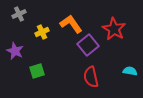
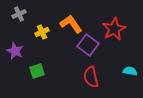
red star: rotated 15 degrees clockwise
purple square: rotated 15 degrees counterclockwise
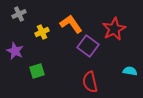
purple square: moved 1 px down
red semicircle: moved 1 px left, 5 px down
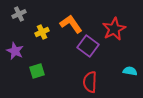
red semicircle: rotated 15 degrees clockwise
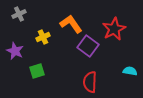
yellow cross: moved 1 px right, 5 px down
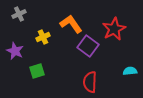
cyan semicircle: rotated 16 degrees counterclockwise
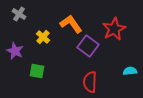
gray cross: rotated 32 degrees counterclockwise
yellow cross: rotated 24 degrees counterclockwise
green square: rotated 28 degrees clockwise
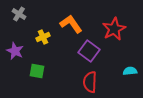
yellow cross: rotated 24 degrees clockwise
purple square: moved 1 px right, 5 px down
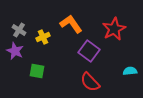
gray cross: moved 16 px down
red semicircle: rotated 45 degrees counterclockwise
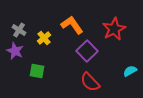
orange L-shape: moved 1 px right, 1 px down
yellow cross: moved 1 px right, 1 px down; rotated 16 degrees counterclockwise
purple square: moved 2 px left; rotated 10 degrees clockwise
cyan semicircle: rotated 24 degrees counterclockwise
